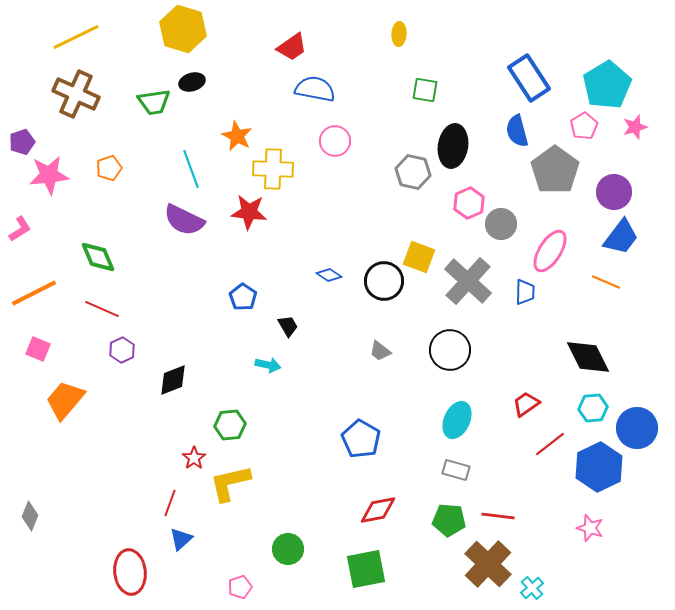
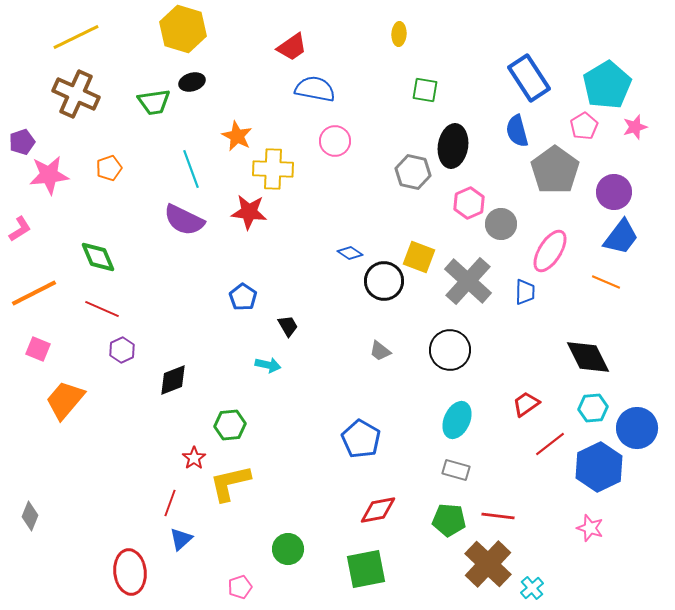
blue diamond at (329, 275): moved 21 px right, 22 px up
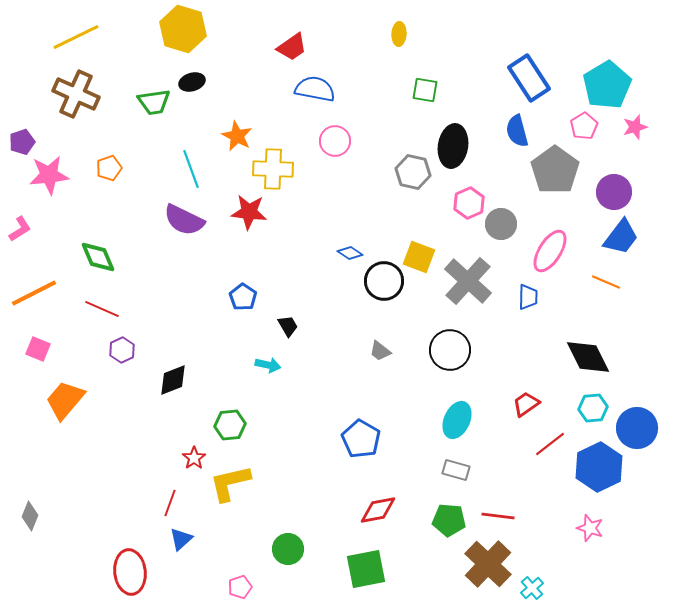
blue trapezoid at (525, 292): moved 3 px right, 5 px down
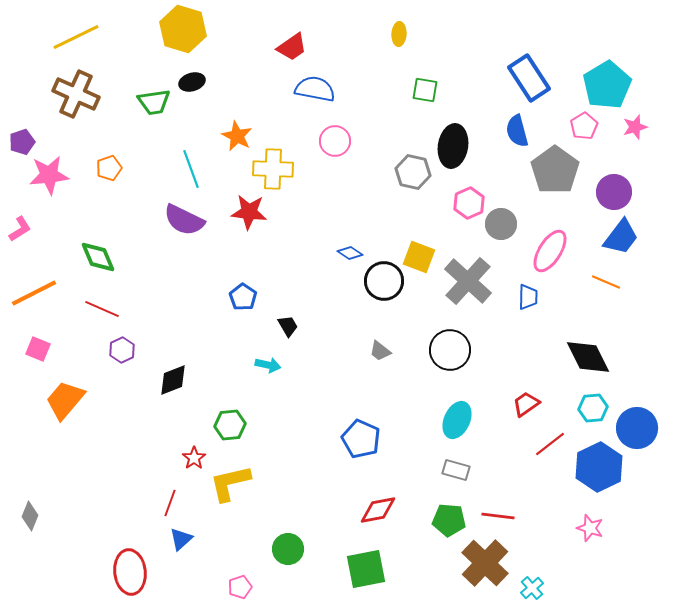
blue pentagon at (361, 439): rotated 6 degrees counterclockwise
brown cross at (488, 564): moved 3 px left, 1 px up
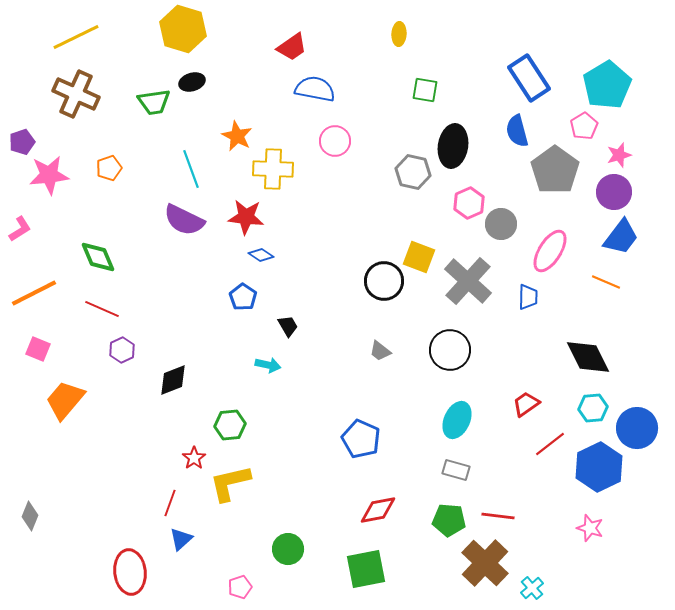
pink star at (635, 127): moved 16 px left, 28 px down
red star at (249, 212): moved 3 px left, 5 px down
blue diamond at (350, 253): moved 89 px left, 2 px down
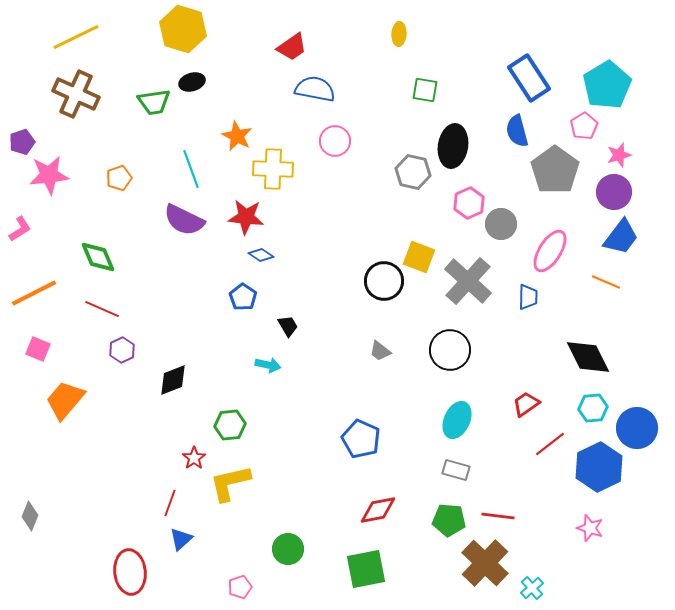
orange pentagon at (109, 168): moved 10 px right, 10 px down
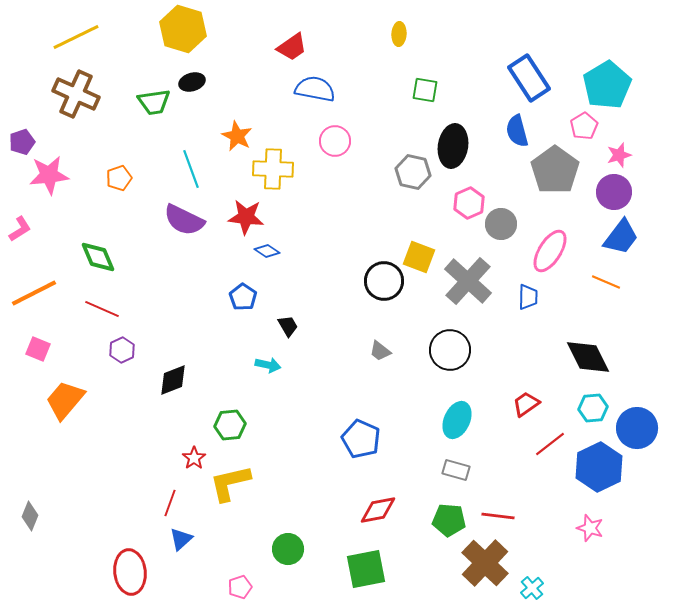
blue diamond at (261, 255): moved 6 px right, 4 px up
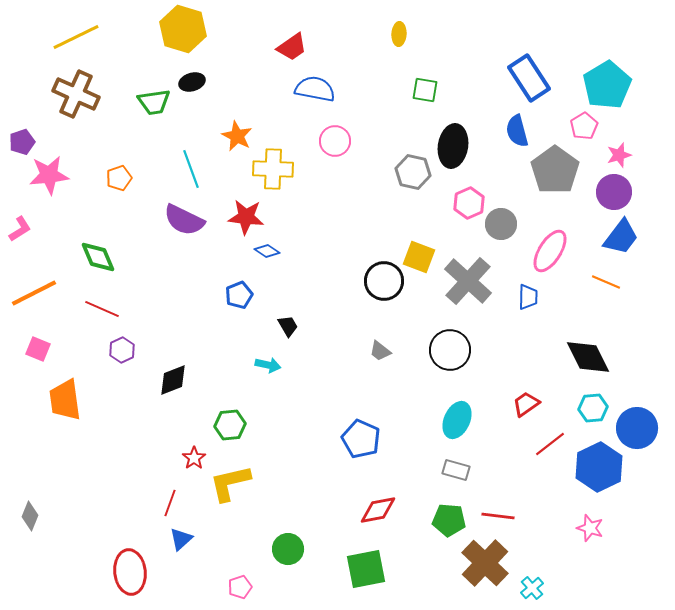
blue pentagon at (243, 297): moved 4 px left, 2 px up; rotated 16 degrees clockwise
orange trapezoid at (65, 400): rotated 48 degrees counterclockwise
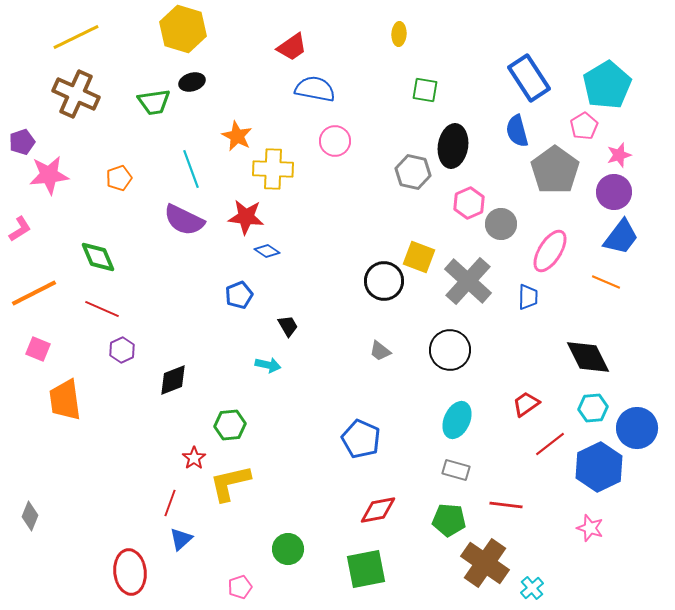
red line at (498, 516): moved 8 px right, 11 px up
brown cross at (485, 563): rotated 9 degrees counterclockwise
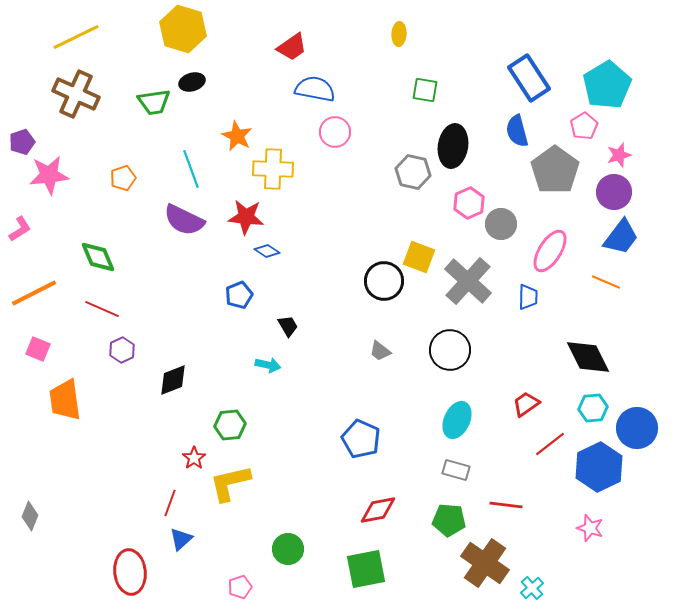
pink circle at (335, 141): moved 9 px up
orange pentagon at (119, 178): moved 4 px right
